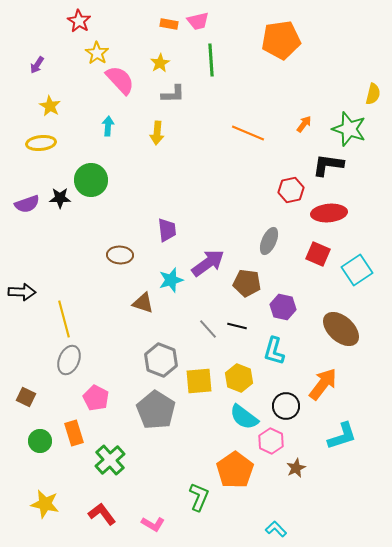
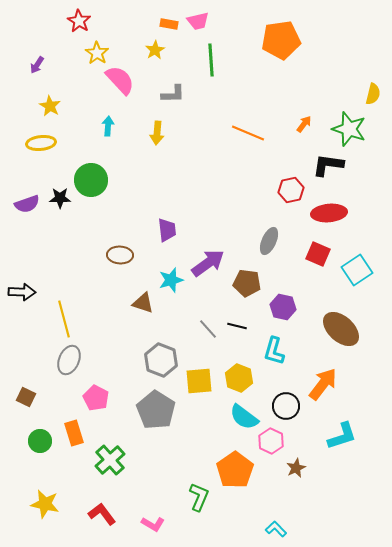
yellow star at (160, 63): moved 5 px left, 13 px up
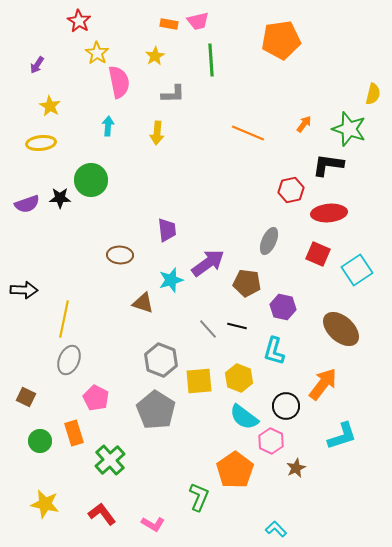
yellow star at (155, 50): moved 6 px down
pink semicircle at (120, 80): moved 1 px left, 2 px down; rotated 32 degrees clockwise
black arrow at (22, 292): moved 2 px right, 2 px up
yellow line at (64, 319): rotated 27 degrees clockwise
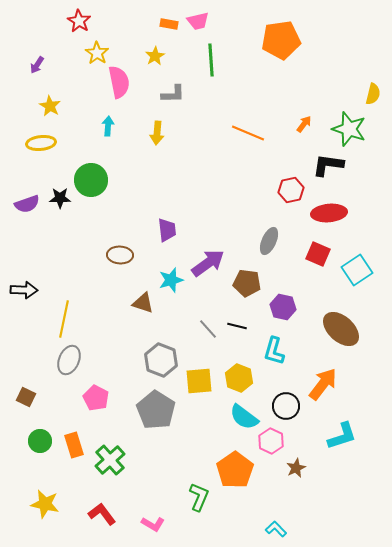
orange rectangle at (74, 433): moved 12 px down
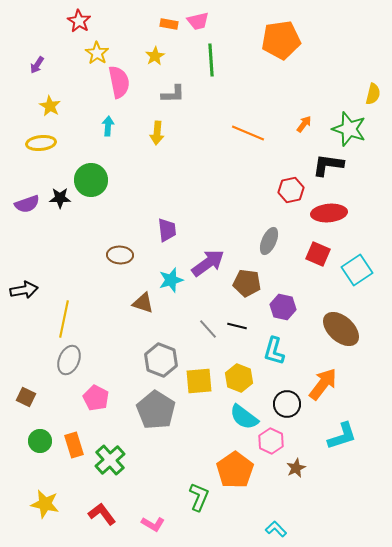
black arrow at (24, 290): rotated 12 degrees counterclockwise
black circle at (286, 406): moved 1 px right, 2 px up
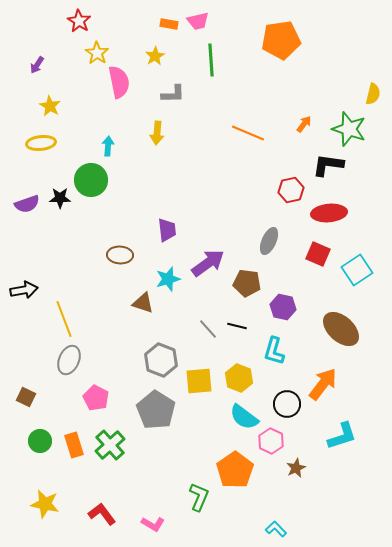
cyan arrow at (108, 126): moved 20 px down
cyan star at (171, 280): moved 3 px left, 1 px up
yellow line at (64, 319): rotated 33 degrees counterclockwise
green cross at (110, 460): moved 15 px up
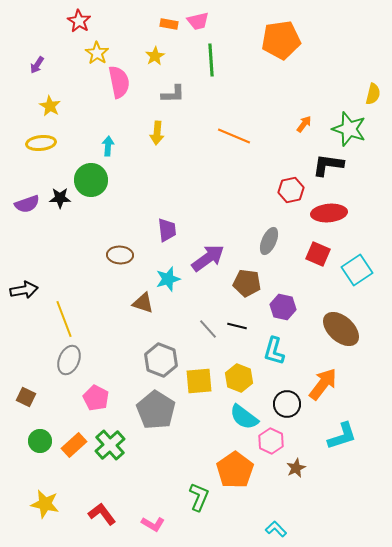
orange line at (248, 133): moved 14 px left, 3 px down
purple arrow at (208, 263): moved 5 px up
orange rectangle at (74, 445): rotated 65 degrees clockwise
